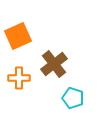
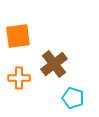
orange square: rotated 16 degrees clockwise
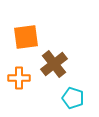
orange square: moved 8 px right, 1 px down
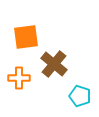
brown cross: rotated 12 degrees counterclockwise
cyan pentagon: moved 7 px right, 2 px up
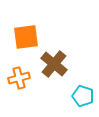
orange cross: rotated 15 degrees counterclockwise
cyan pentagon: moved 3 px right
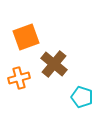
orange square: rotated 12 degrees counterclockwise
cyan pentagon: moved 1 px left, 1 px down
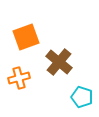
brown cross: moved 5 px right, 2 px up
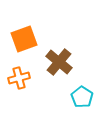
orange square: moved 2 px left, 2 px down
cyan pentagon: rotated 15 degrees clockwise
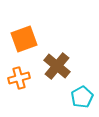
brown cross: moved 2 px left, 4 px down
cyan pentagon: rotated 10 degrees clockwise
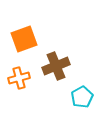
brown cross: moved 1 px left; rotated 28 degrees clockwise
